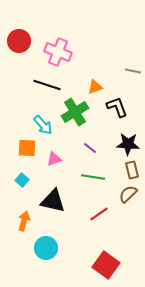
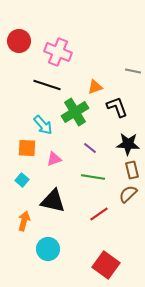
cyan circle: moved 2 px right, 1 px down
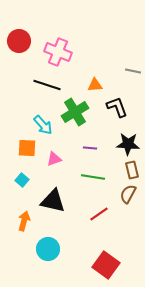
orange triangle: moved 2 px up; rotated 14 degrees clockwise
purple line: rotated 32 degrees counterclockwise
brown semicircle: rotated 18 degrees counterclockwise
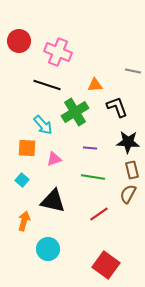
black star: moved 2 px up
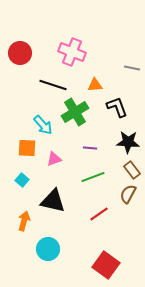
red circle: moved 1 px right, 12 px down
pink cross: moved 14 px right
gray line: moved 1 px left, 3 px up
black line: moved 6 px right
brown rectangle: rotated 24 degrees counterclockwise
green line: rotated 30 degrees counterclockwise
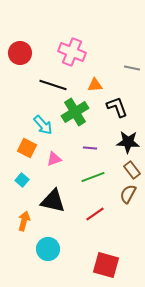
orange square: rotated 24 degrees clockwise
red line: moved 4 px left
red square: rotated 20 degrees counterclockwise
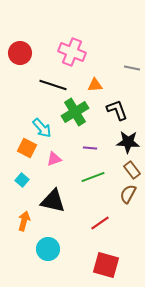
black L-shape: moved 3 px down
cyan arrow: moved 1 px left, 3 px down
red line: moved 5 px right, 9 px down
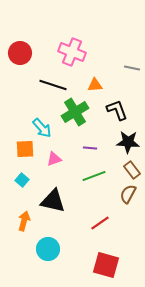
orange square: moved 2 px left, 1 px down; rotated 30 degrees counterclockwise
green line: moved 1 px right, 1 px up
